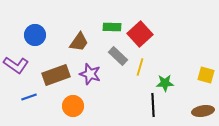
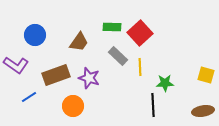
red square: moved 1 px up
yellow line: rotated 18 degrees counterclockwise
purple star: moved 1 px left, 4 px down
blue line: rotated 14 degrees counterclockwise
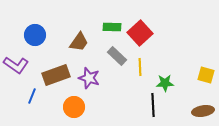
gray rectangle: moved 1 px left
blue line: moved 3 px right, 1 px up; rotated 35 degrees counterclockwise
orange circle: moved 1 px right, 1 px down
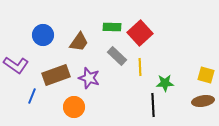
blue circle: moved 8 px right
brown ellipse: moved 10 px up
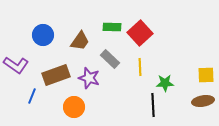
brown trapezoid: moved 1 px right, 1 px up
gray rectangle: moved 7 px left, 3 px down
yellow square: rotated 18 degrees counterclockwise
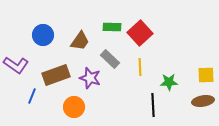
purple star: moved 1 px right
green star: moved 4 px right, 1 px up
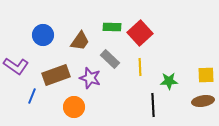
purple L-shape: moved 1 px down
green star: moved 1 px up
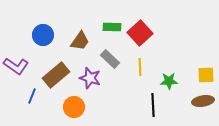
brown rectangle: rotated 20 degrees counterclockwise
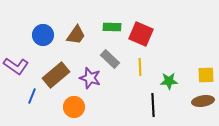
red square: moved 1 px right, 1 px down; rotated 25 degrees counterclockwise
brown trapezoid: moved 4 px left, 6 px up
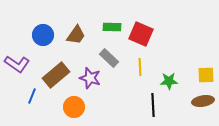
gray rectangle: moved 1 px left, 1 px up
purple L-shape: moved 1 px right, 2 px up
